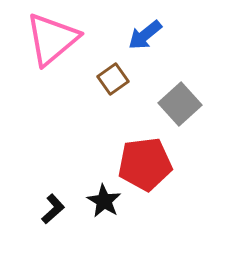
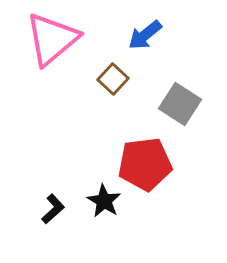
brown square: rotated 12 degrees counterclockwise
gray square: rotated 15 degrees counterclockwise
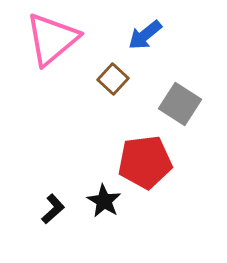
red pentagon: moved 2 px up
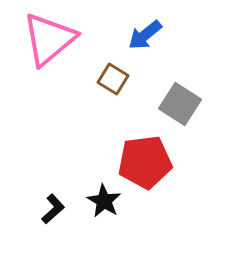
pink triangle: moved 3 px left
brown square: rotated 12 degrees counterclockwise
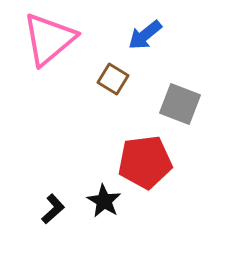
gray square: rotated 12 degrees counterclockwise
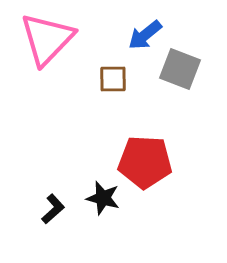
pink triangle: moved 2 px left; rotated 6 degrees counterclockwise
brown square: rotated 32 degrees counterclockwise
gray square: moved 35 px up
red pentagon: rotated 10 degrees clockwise
black star: moved 1 px left, 3 px up; rotated 16 degrees counterclockwise
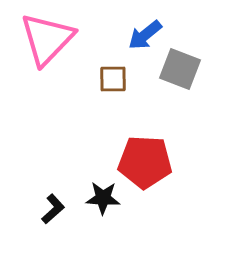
black star: rotated 12 degrees counterclockwise
